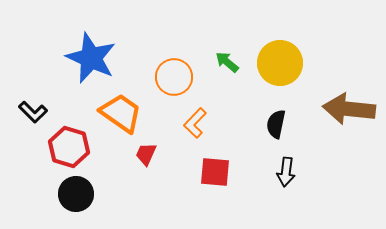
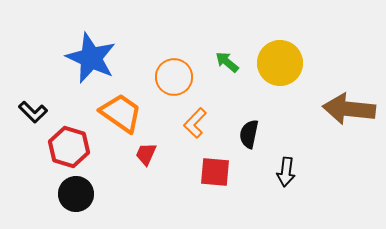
black semicircle: moved 27 px left, 10 px down
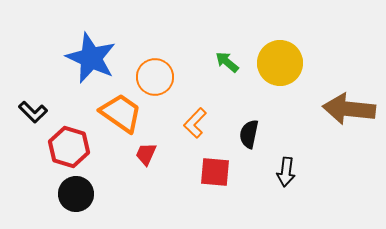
orange circle: moved 19 px left
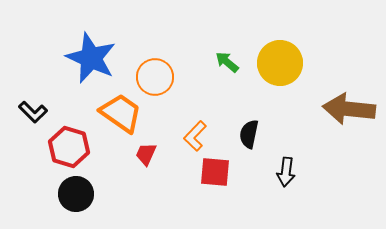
orange L-shape: moved 13 px down
